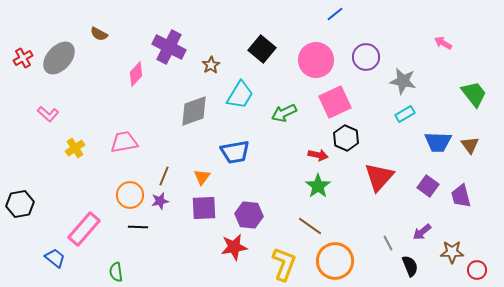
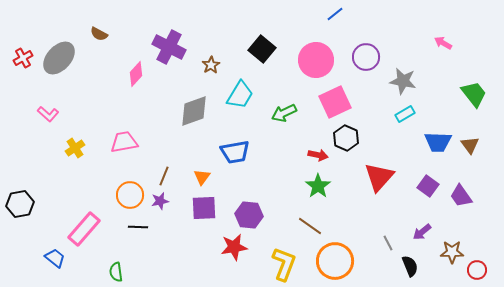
purple trapezoid at (461, 196): rotated 20 degrees counterclockwise
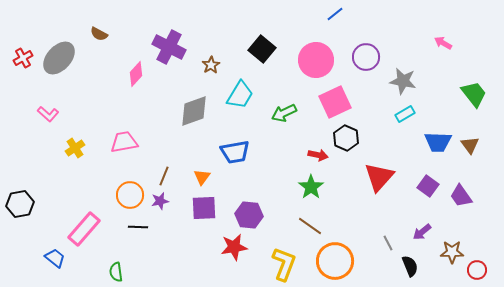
green star at (318, 186): moved 7 px left, 1 px down
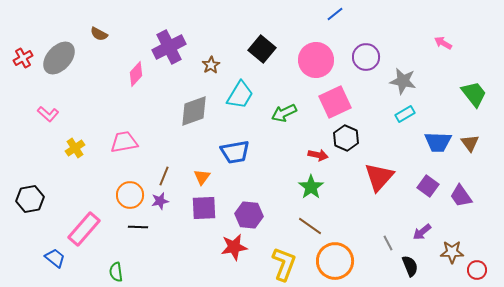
purple cross at (169, 47): rotated 36 degrees clockwise
brown triangle at (470, 145): moved 2 px up
black hexagon at (20, 204): moved 10 px right, 5 px up
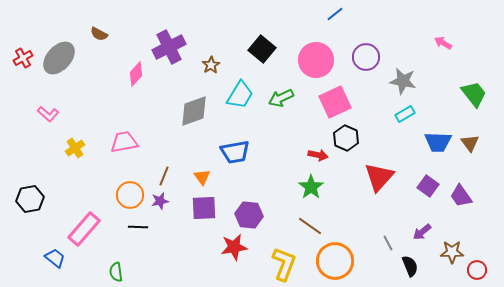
green arrow at (284, 113): moved 3 px left, 15 px up
orange triangle at (202, 177): rotated 12 degrees counterclockwise
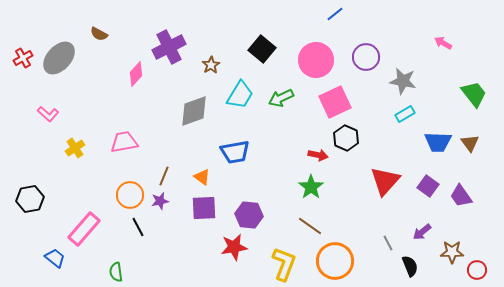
orange triangle at (202, 177): rotated 18 degrees counterclockwise
red triangle at (379, 177): moved 6 px right, 4 px down
black line at (138, 227): rotated 60 degrees clockwise
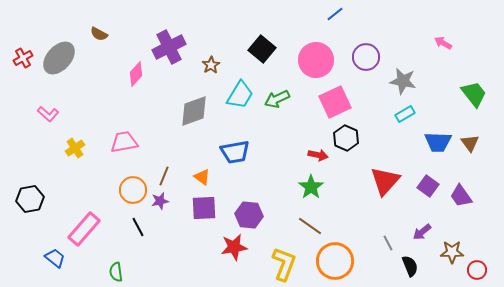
green arrow at (281, 98): moved 4 px left, 1 px down
orange circle at (130, 195): moved 3 px right, 5 px up
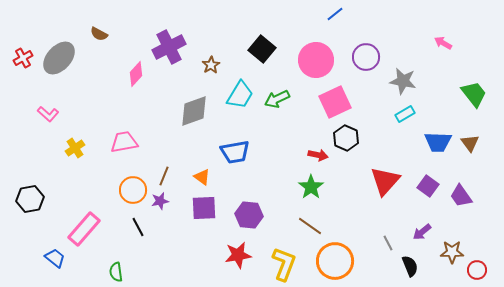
red star at (234, 247): moved 4 px right, 8 px down
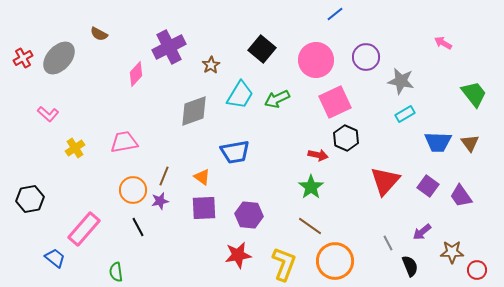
gray star at (403, 81): moved 2 px left
